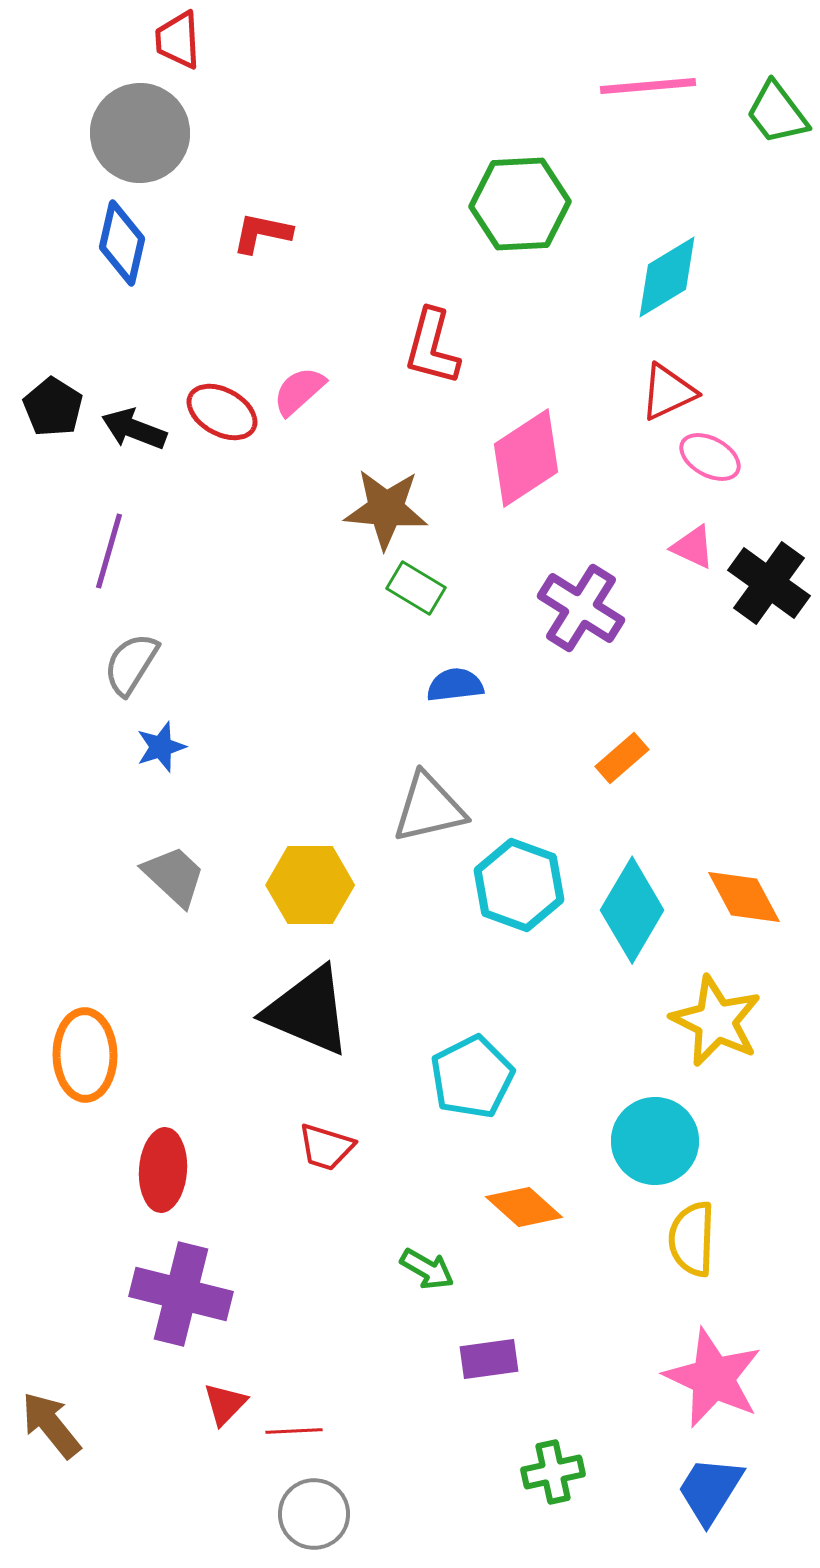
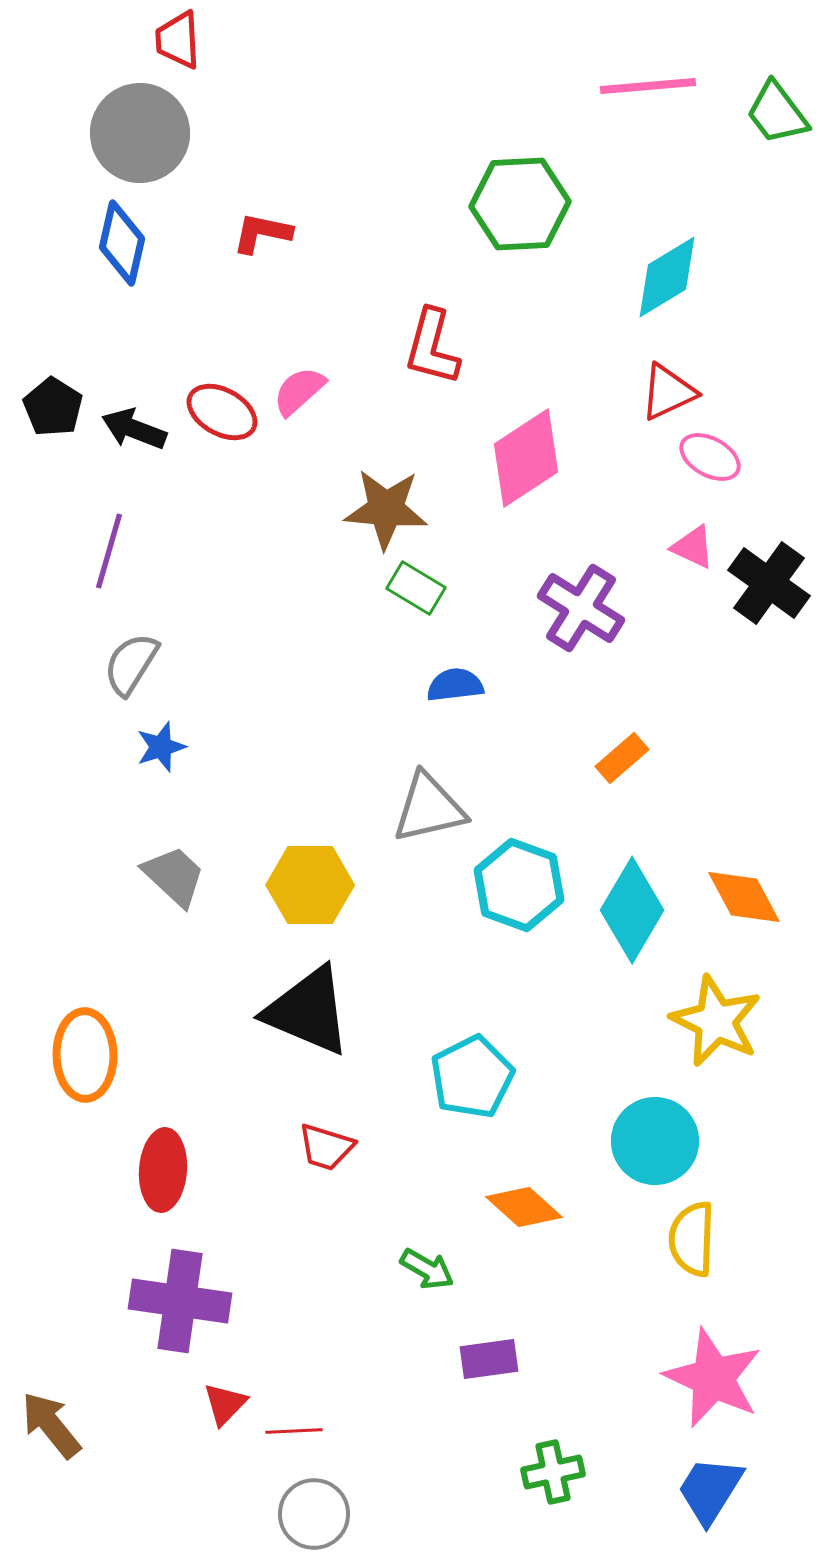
purple cross at (181, 1294): moved 1 px left, 7 px down; rotated 6 degrees counterclockwise
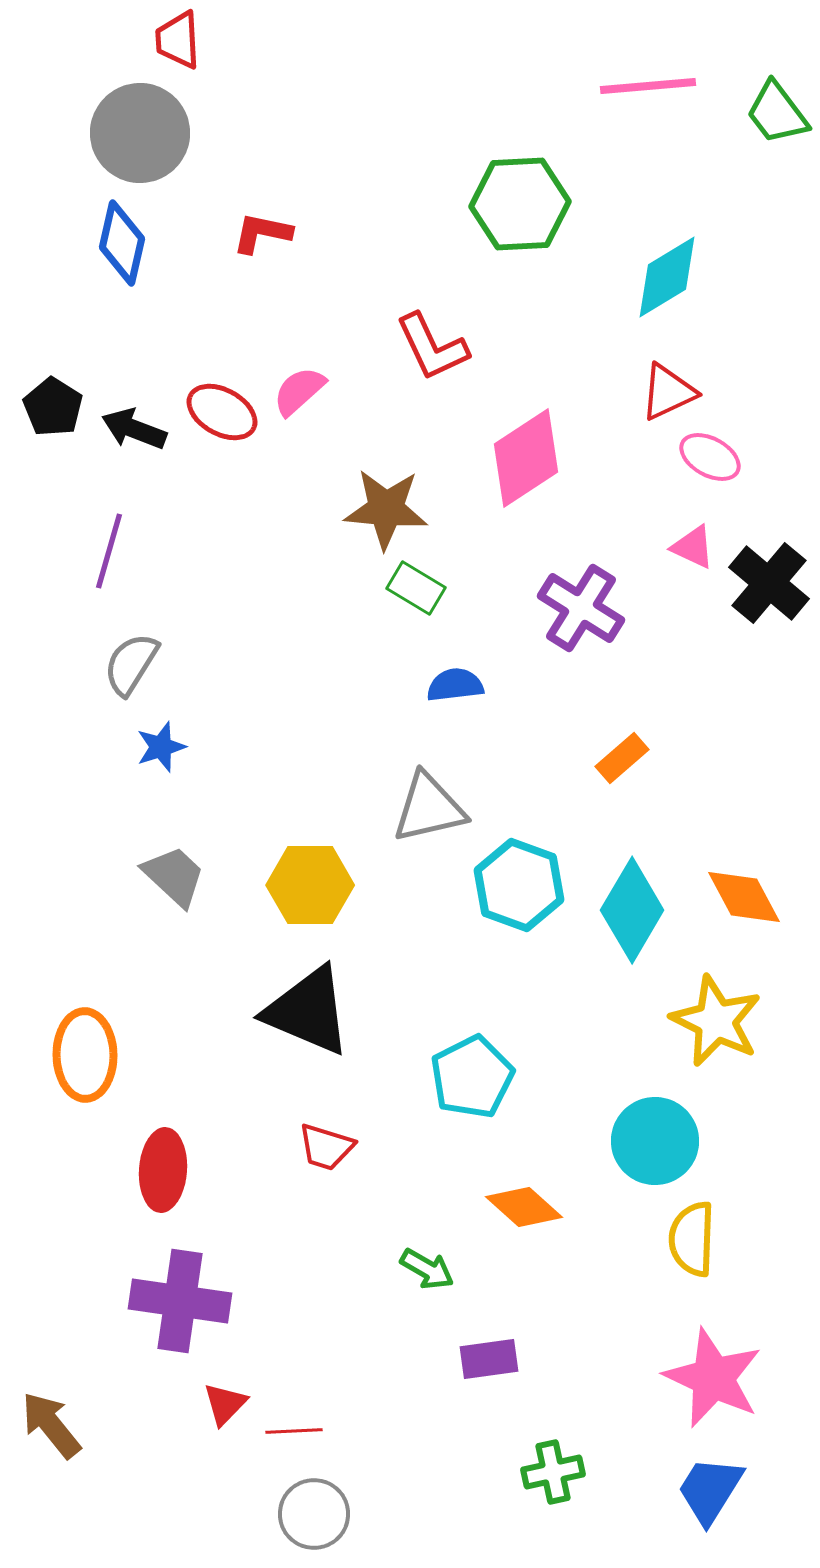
red L-shape at (432, 347): rotated 40 degrees counterclockwise
black cross at (769, 583): rotated 4 degrees clockwise
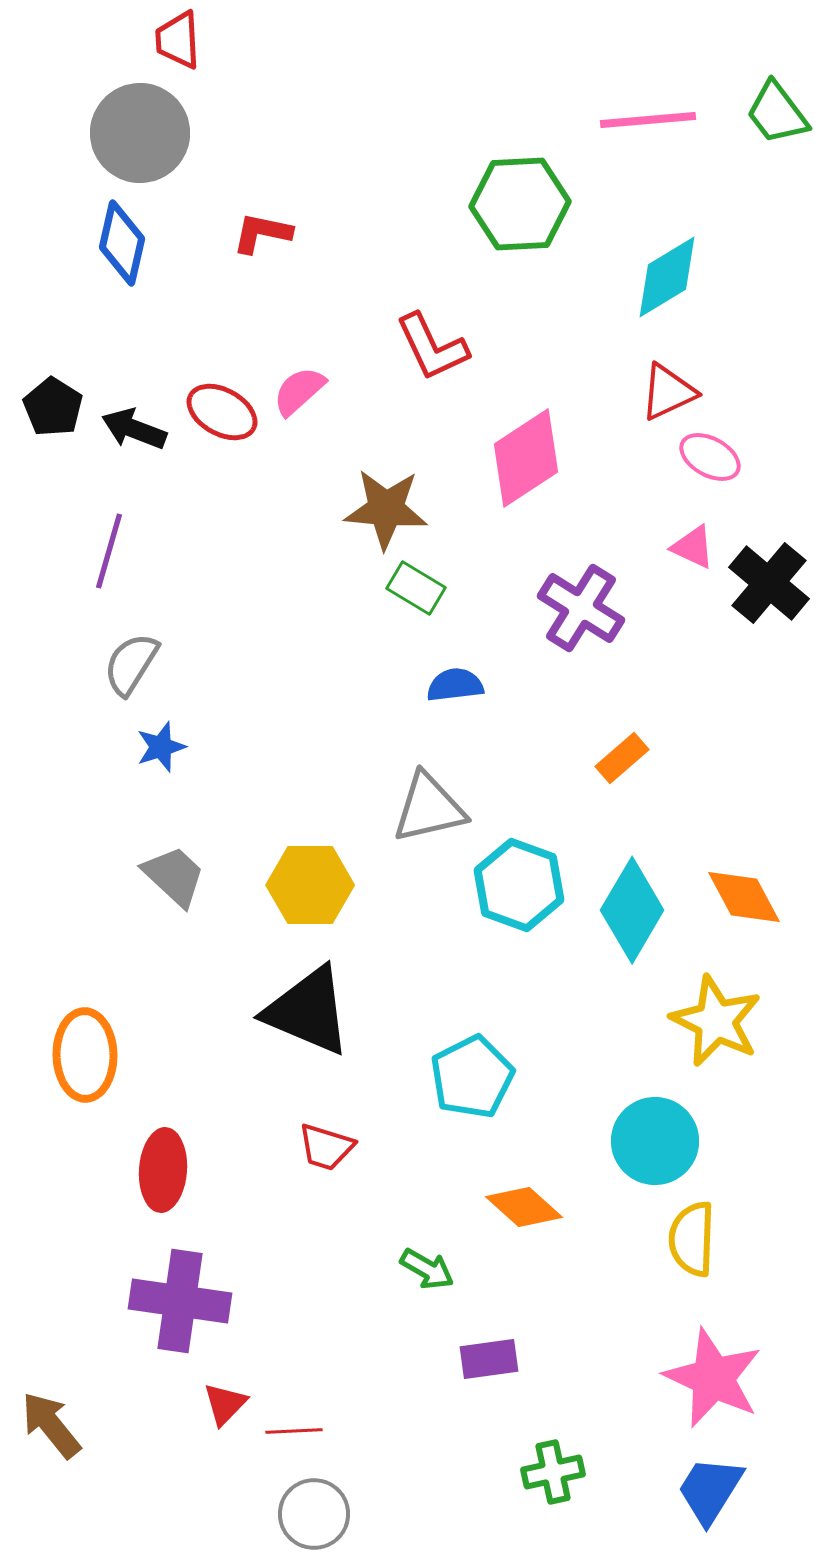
pink line at (648, 86): moved 34 px down
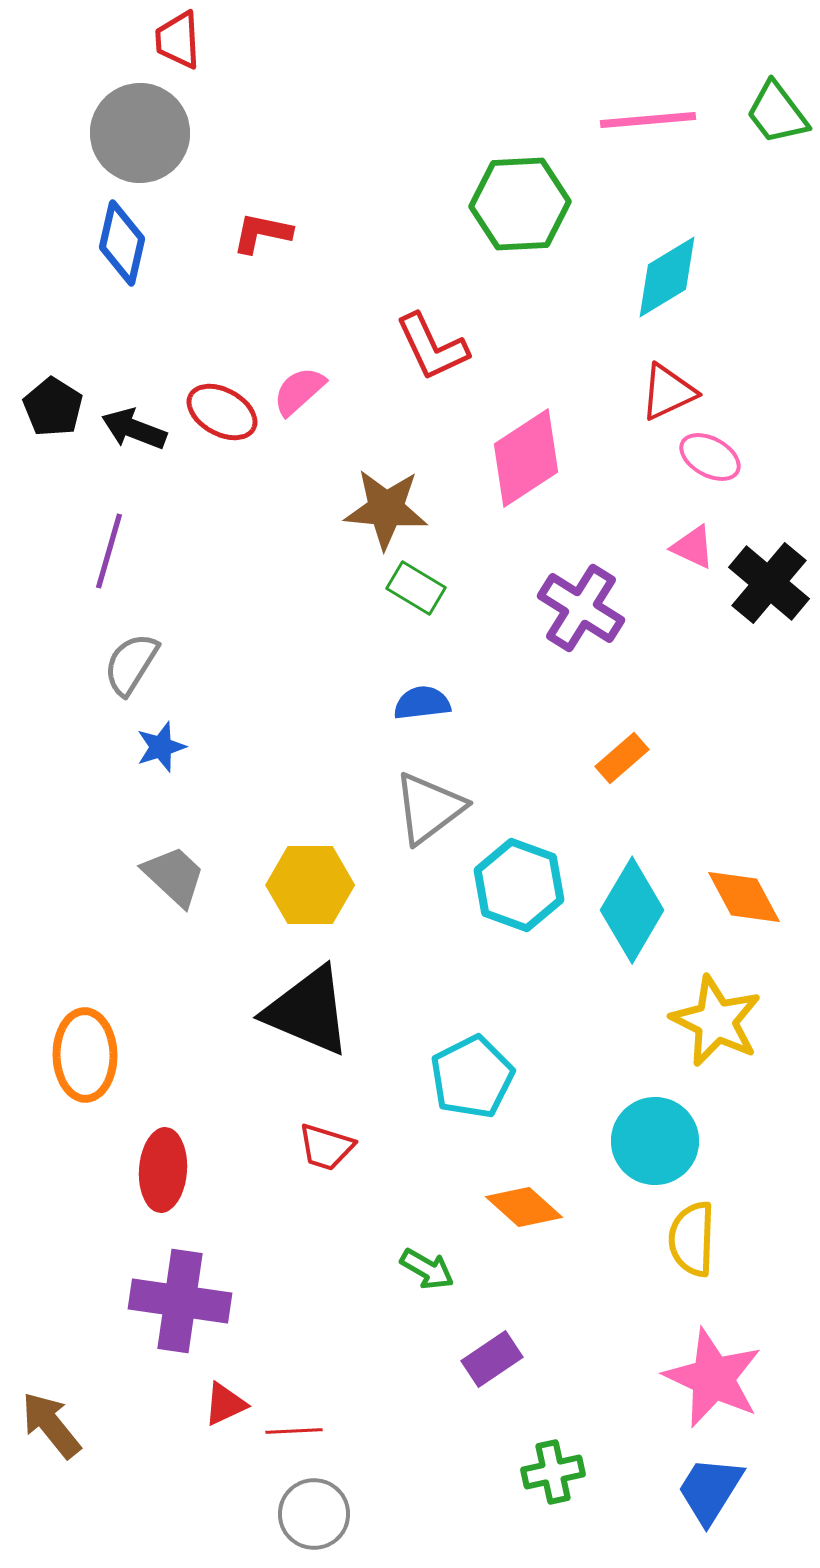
blue semicircle at (455, 685): moved 33 px left, 18 px down
gray triangle at (429, 808): rotated 24 degrees counterclockwise
purple rectangle at (489, 1359): moved 3 px right; rotated 26 degrees counterclockwise
red triangle at (225, 1404): rotated 21 degrees clockwise
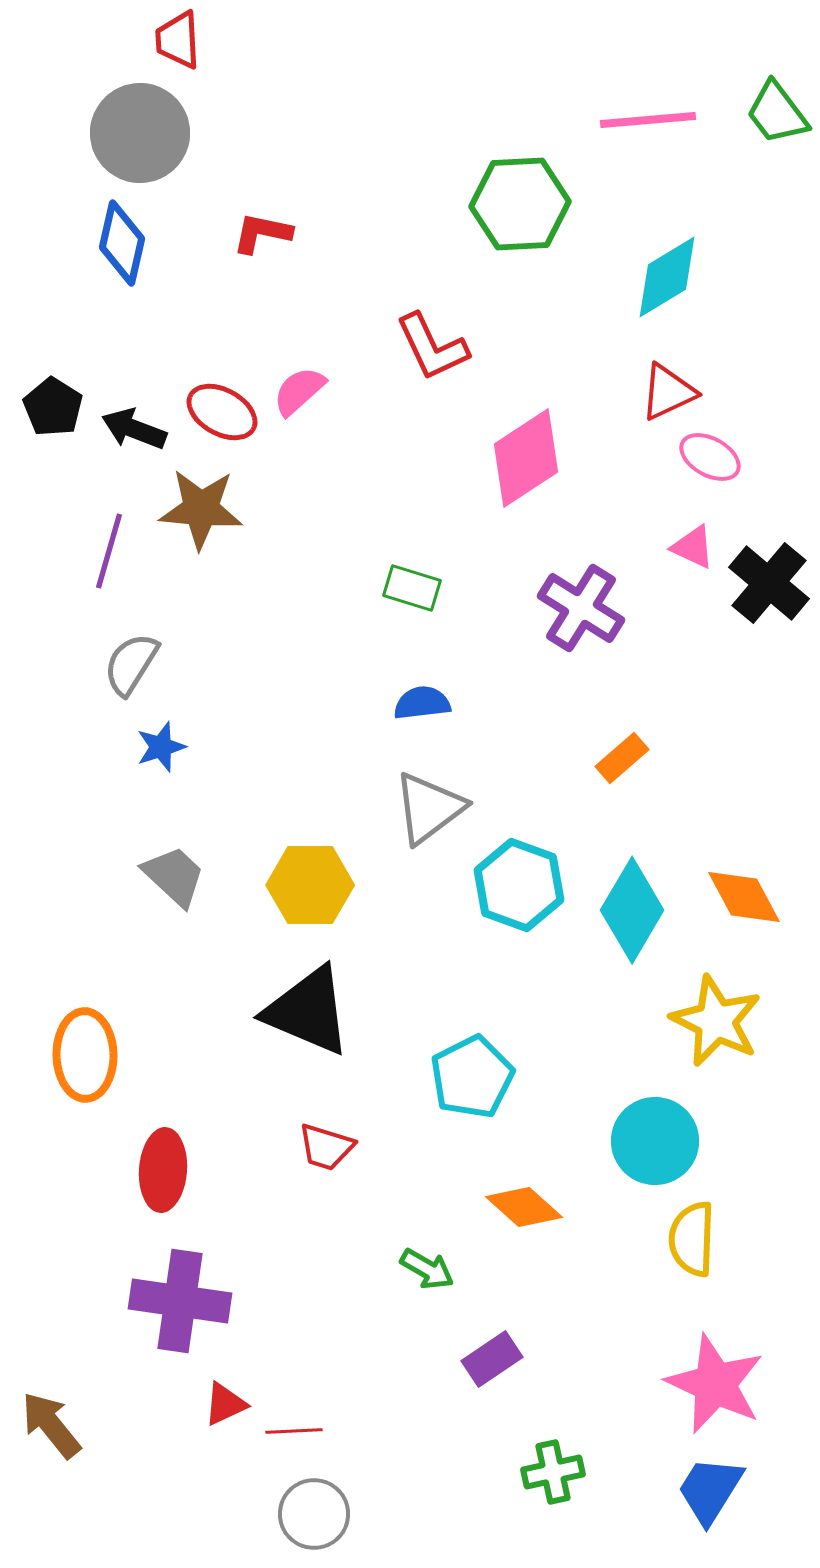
brown star at (386, 509): moved 185 px left
green rectangle at (416, 588): moved 4 px left; rotated 14 degrees counterclockwise
pink star at (713, 1378): moved 2 px right, 6 px down
